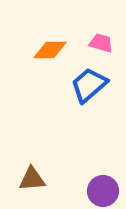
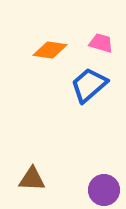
orange diamond: rotated 8 degrees clockwise
brown triangle: rotated 8 degrees clockwise
purple circle: moved 1 px right, 1 px up
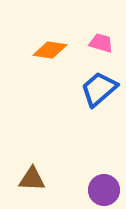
blue trapezoid: moved 10 px right, 4 px down
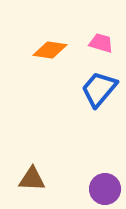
blue trapezoid: rotated 9 degrees counterclockwise
purple circle: moved 1 px right, 1 px up
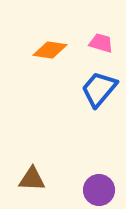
purple circle: moved 6 px left, 1 px down
